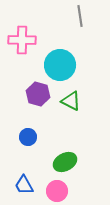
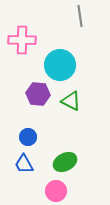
purple hexagon: rotated 10 degrees counterclockwise
blue trapezoid: moved 21 px up
pink circle: moved 1 px left
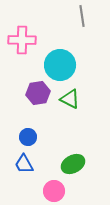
gray line: moved 2 px right
purple hexagon: moved 1 px up; rotated 15 degrees counterclockwise
green triangle: moved 1 px left, 2 px up
green ellipse: moved 8 px right, 2 px down
pink circle: moved 2 px left
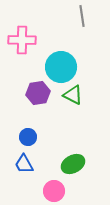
cyan circle: moved 1 px right, 2 px down
green triangle: moved 3 px right, 4 px up
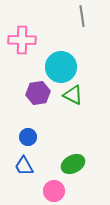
blue trapezoid: moved 2 px down
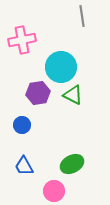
pink cross: rotated 12 degrees counterclockwise
blue circle: moved 6 px left, 12 px up
green ellipse: moved 1 px left
